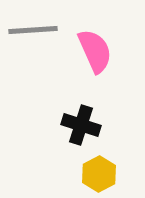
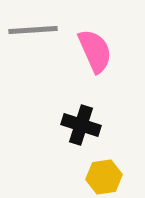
yellow hexagon: moved 5 px right, 3 px down; rotated 20 degrees clockwise
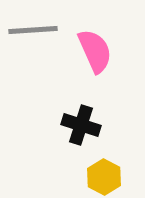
yellow hexagon: rotated 24 degrees counterclockwise
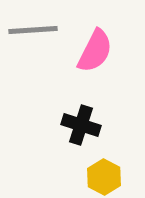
pink semicircle: rotated 51 degrees clockwise
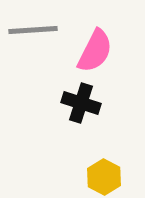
black cross: moved 22 px up
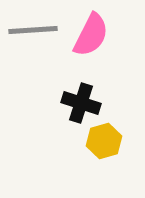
pink semicircle: moved 4 px left, 16 px up
yellow hexagon: moved 36 px up; rotated 16 degrees clockwise
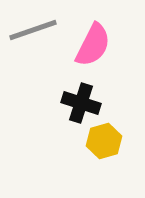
gray line: rotated 15 degrees counterclockwise
pink semicircle: moved 2 px right, 10 px down
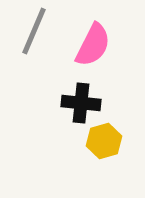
gray line: moved 1 px right, 1 px down; rotated 48 degrees counterclockwise
black cross: rotated 12 degrees counterclockwise
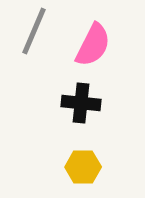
yellow hexagon: moved 21 px left, 26 px down; rotated 16 degrees clockwise
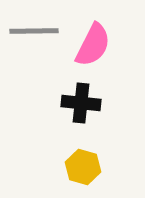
gray line: rotated 66 degrees clockwise
yellow hexagon: rotated 16 degrees clockwise
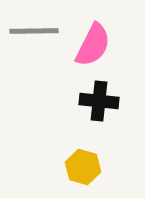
black cross: moved 18 px right, 2 px up
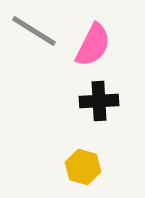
gray line: rotated 33 degrees clockwise
black cross: rotated 9 degrees counterclockwise
